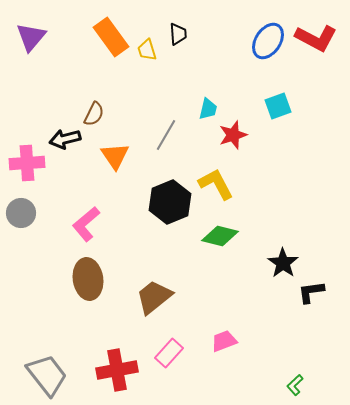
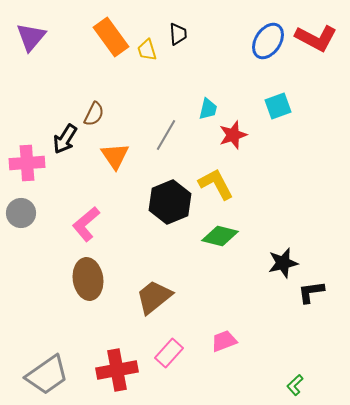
black arrow: rotated 44 degrees counterclockwise
black star: rotated 24 degrees clockwise
gray trapezoid: rotated 93 degrees clockwise
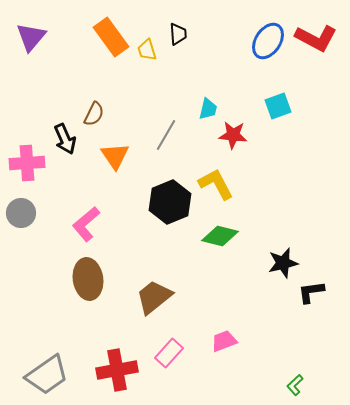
red star: rotated 24 degrees clockwise
black arrow: rotated 56 degrees counterclockwise
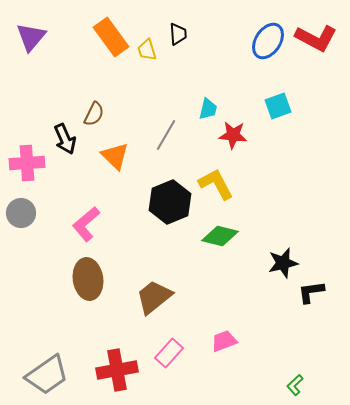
orange triangle: rotated 12 degrees counterclockwise
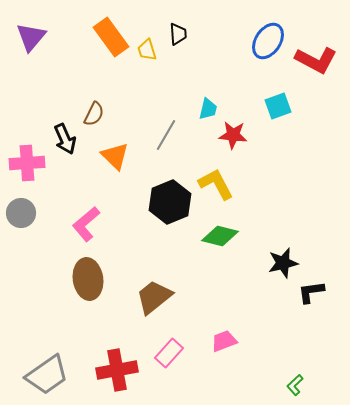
red L-shape: moved 22 px down
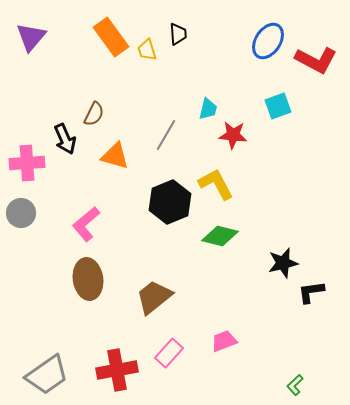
orange triangle: rotated 28 degrees counterclockwise
